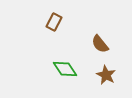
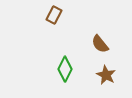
brown rectangle: moved 7 px up
green diamond: rotated 60 degrees clockwise
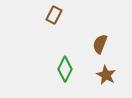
brown semicircle: rotated 60 degrees clockwise
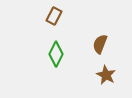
brown rectangle: moved 1 px down
green diamond: moved 9 px left, 15 px up
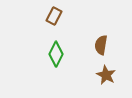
brown semicircle: moved 1 px right, 1 px down; rotated 12 degrees counterclockwise
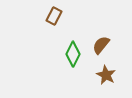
brown semicircle: rotated 30 degrees clockwise
green diamond: moved 17 px right
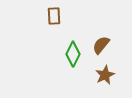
brown rectangle: rotated 30 degrees counterclockwise
brown star: moved 1 px left; rotated 18 degrees clockwise
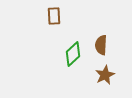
brown semicircle: rotated 36 degrees counterclockwise
green diamond: rotated 20 degrees clockwise
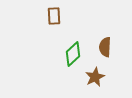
brown semicircle: moved 4 px right, 2 px down
brown star: moved 10 px left, 2 px down
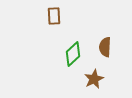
brown star: moved 1 px left, 2 px down
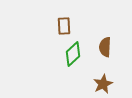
brown rectangle: moved 10 px right, 10 px down
brown star: moved 9 px right, 5 px down
